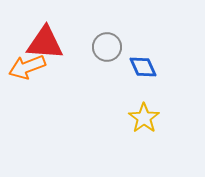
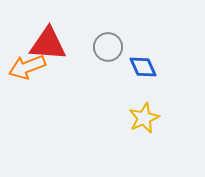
red triangle: moved 3 px right, 1 px down
gray circle: moved 1 px right
yellow star: rotated 12 degrees clockwise
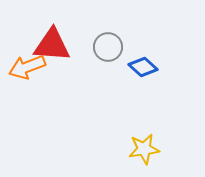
red triangle: moved 4 px right, 1 px down
blue diamond: rotated 24 degrees counterclockwise
yellow star: moved 31 px down; rotated 16 degrees clockwise
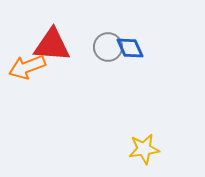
blue diamond: moved 13 px left, 19 px up; rotated 24 degrees clockwise
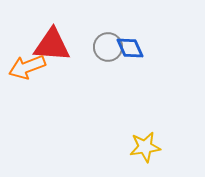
yellow star: moved 1 px right, 2 px up
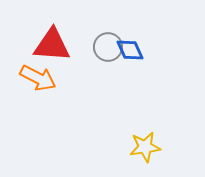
blue diamond: moved 2 px down
orange arrow: moved 11 px right, 11 px down; rotated 132 degrees counterclockwise
